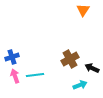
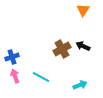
brown cross: moved 8 px left, 10 px up
black arrow: moved 9 px left, 22 px up
cyan line: moved 6 px right, 2 px down; rotated 36 degrees clockwise
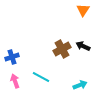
pink arrow: moved 5 px down
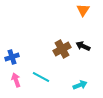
pink arrow: moved 1 px right, 1 px up
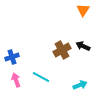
brown cross: moved 1 px down
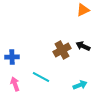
orange triangle: rotated 32 degrees clockwise
blue cross: rotated 16 degrees clockwise
pink arrow: moved 1 px left, 4 px down
